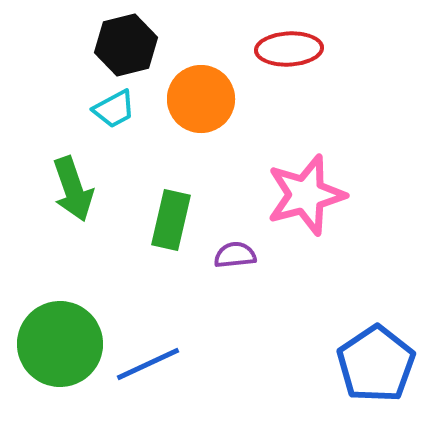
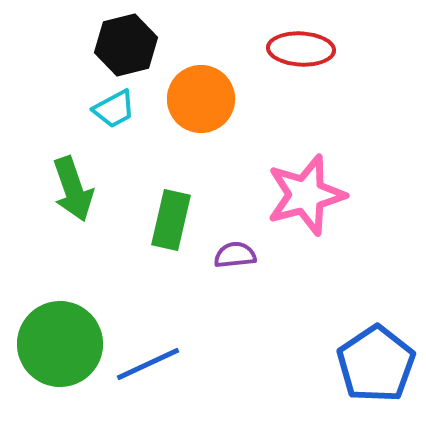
red ellipse: moved 12 px right; rotated 6 degrees clockwise
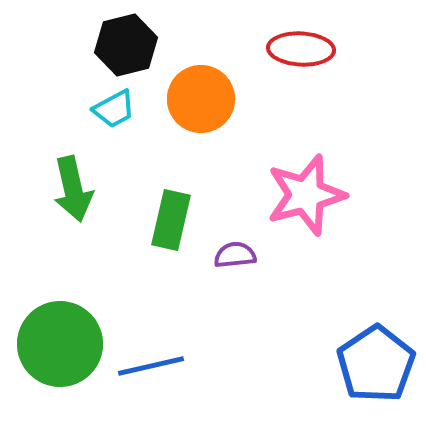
green arrow: rotated 6 degrees clockwise
blue line: moved 3 px right, 2 px down; rotated 12 degrees clockwise
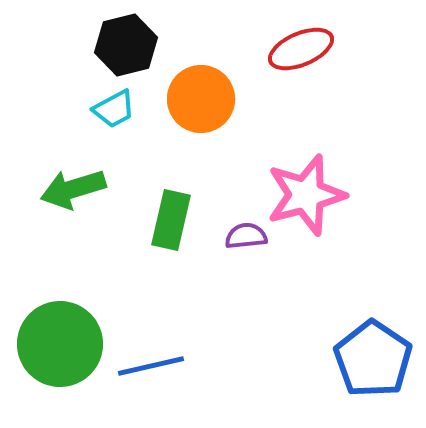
red ellipse: rotated 26 degrees counterclockwise
green arrow: rotated 86 degrees clockwise
purple semicircle: moved 11 px right, 19 px up
blue pentagon: moved 3 px left, 5 px up; rotated 4 degrees counterclockwise
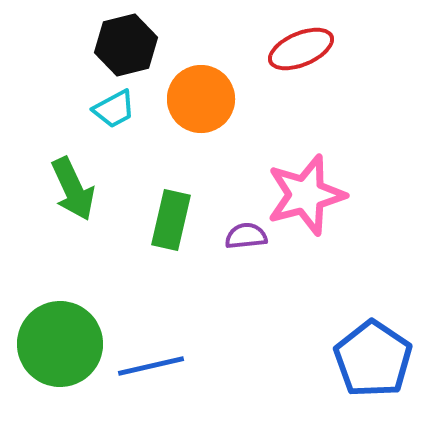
green arrow: rotated 98 degrees counterclockwise
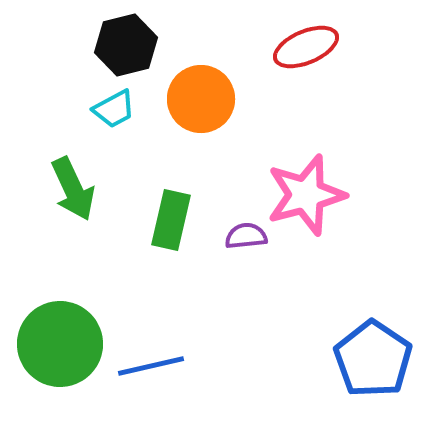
red ellipse: moved 5 px right, 2 px up
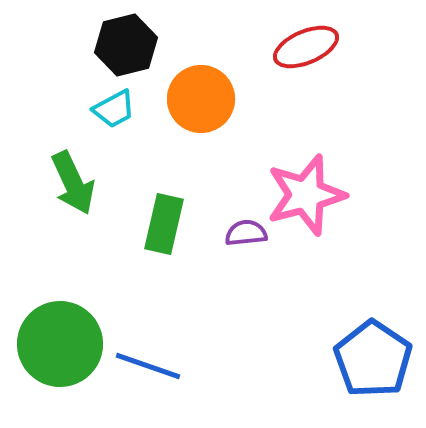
green arrow: moved 6 px up
green rectangle: moved 7 px left, 4 px down
purple semicircle: moved 3 px up
blue line: moved 3 px left; rotated 32 degrees clockwise
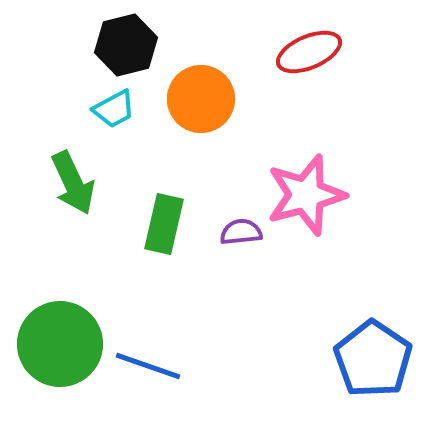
red ellipse: moved 3 px right, 5 px down
purple semicircle: moved 5 px left, 1 px up
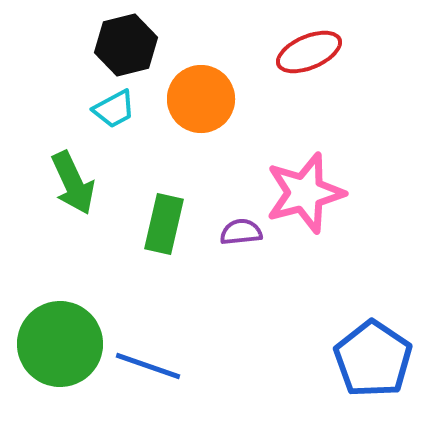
pink star: moved 1 px left, 2 px up
